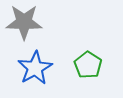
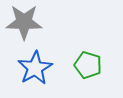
green pentagon: rotated 16 degrees counterclockwise
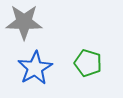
green pentagon: moved 2 px up
